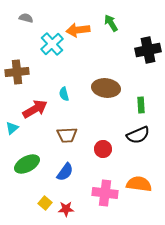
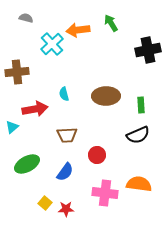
brown ellipse: moved 8 px down; rotated 8 degrees counterclockwise
red arrow: rotated 20 degrees clockwise
cyan triangle: moved 1 px up
red circle: moved 6 px left, 6 px down
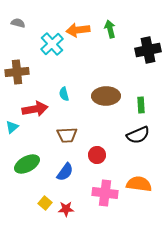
gray semicircle: moved 8 px left, 5 px down
green arrow: moved 1 px left, 6 px down; rotated 18 degrees clockwise
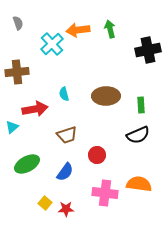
gray semicircle: rotated 56 degrees clockwise
brown trapezoid: rotated 15 degrees counterclockwise
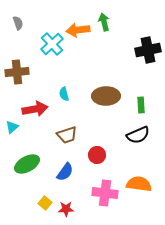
green arrow: moved 6 px left, 7 px up
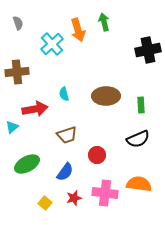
orange arrow: rotated 100 degrees counterclockwise
black semicircle: moved 4 px down
red star: moved 8 px right, 11 px up; rotated 14 degrees counterclockwise
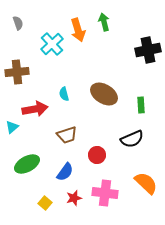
brown ellipse: moved 2 px left, 2 px up; rotated 32 degrees clockwise
black semicircle: moved 6 px left
orange semicircle: moved 7 px right, 1 px up; rotated 35 degrees clockwise
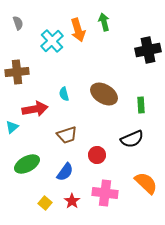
cyan cross: moved 3 px up
red star: moved 2 px left, 3 px down; rotated 21 degrees counterclockwise
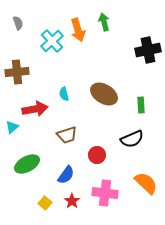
blue semicircle: moved 1 px right, 3 px down
